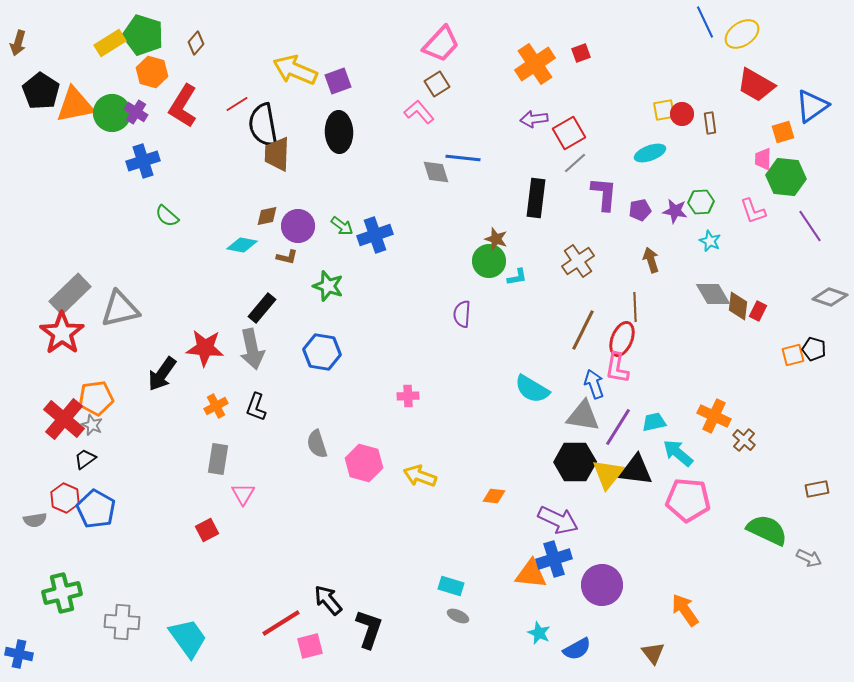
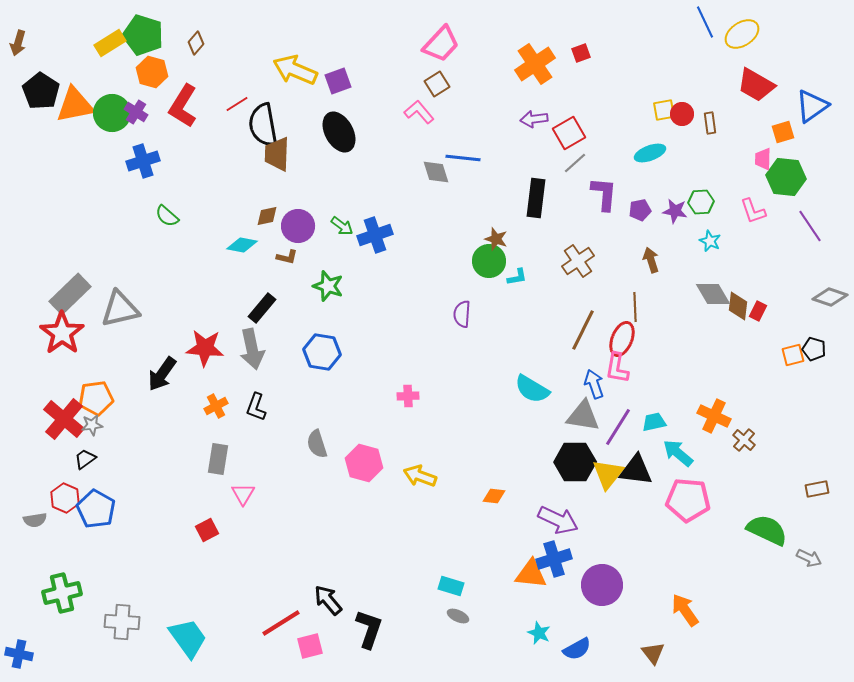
black ellipse at (339, 132): rotated 27 degrees counterclockwise
gray star at (92, 425): rotated 30 degrees counterclockwise
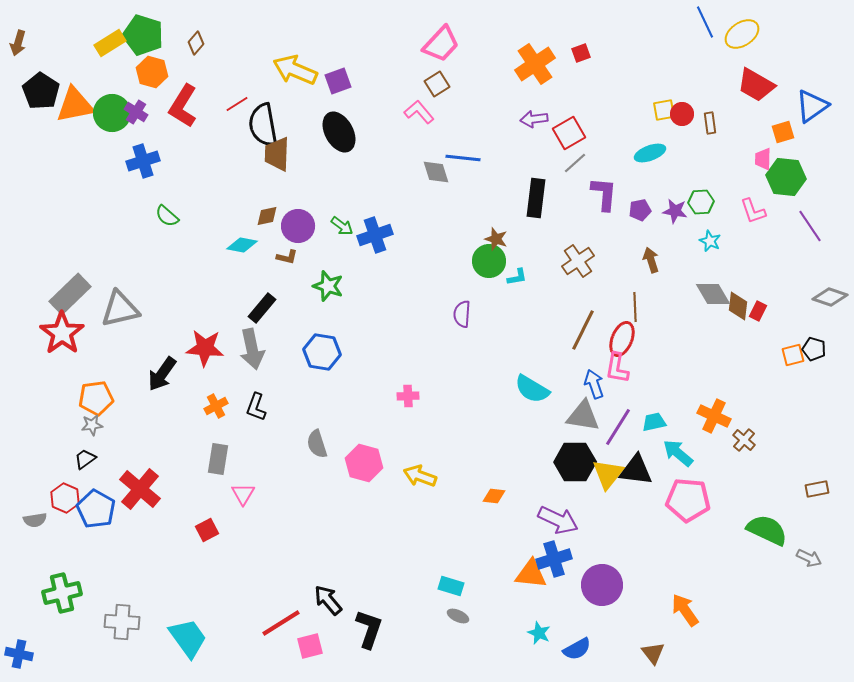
red cross at (64, 419): moved 76 px right, 70 px down
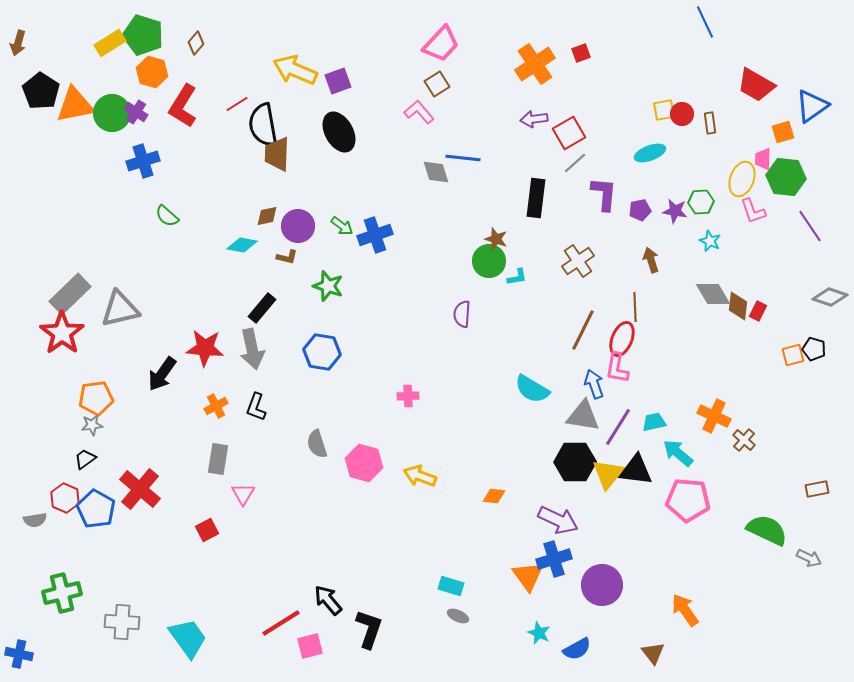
yellow ellipse at (742, 34): moved 145 px down; rotated 36 degrees counterclockwise
orange triangle at (531, 574): moved 3 px left, 2 px down; rotated 48 degrees clockwise
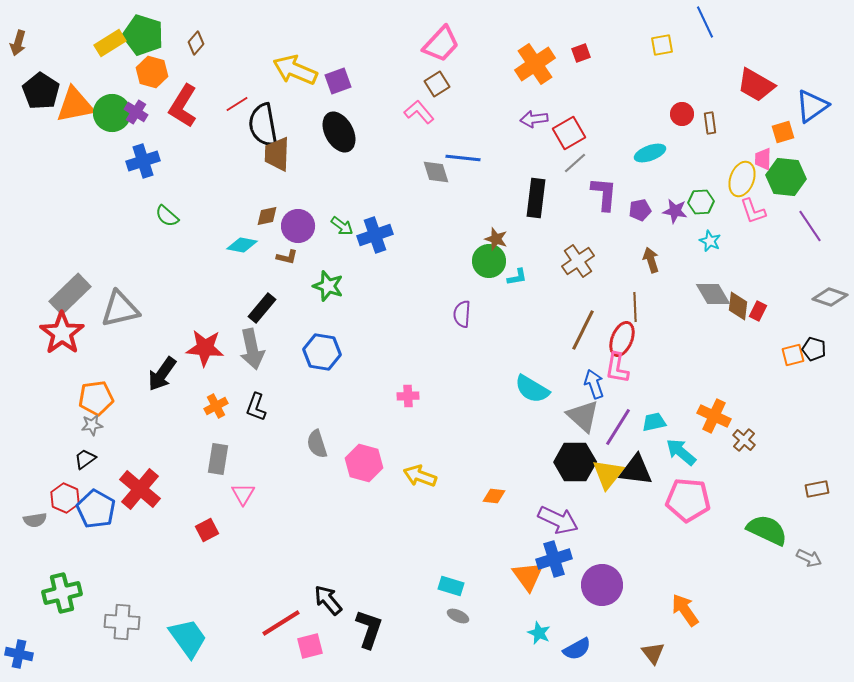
yellow square at (664, 110): moved 2 px left, 65 px up
gray triangle at (583, 416): rotated 33 degrees clockwise
cyan arrow at (678, 453): moved 3 px right, 1 px up
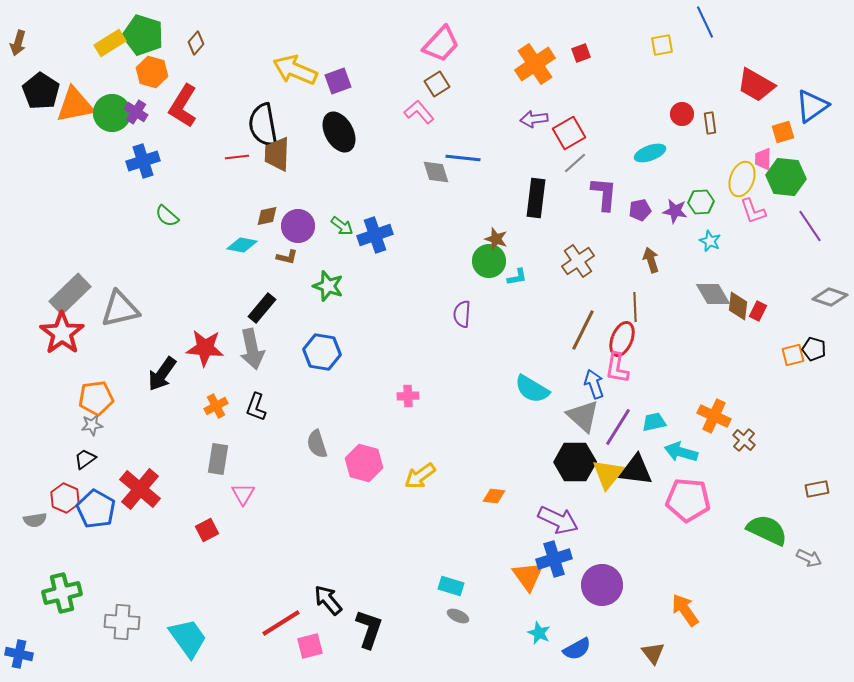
red line at (237, 104): moved 53 px down; rotated 25 degrees clockwise
cyan arrow at (681, 452): rotated 24 degrees counterclockwise
yellow arrow at (420, 476): rotated 56 degrees counterclockwise
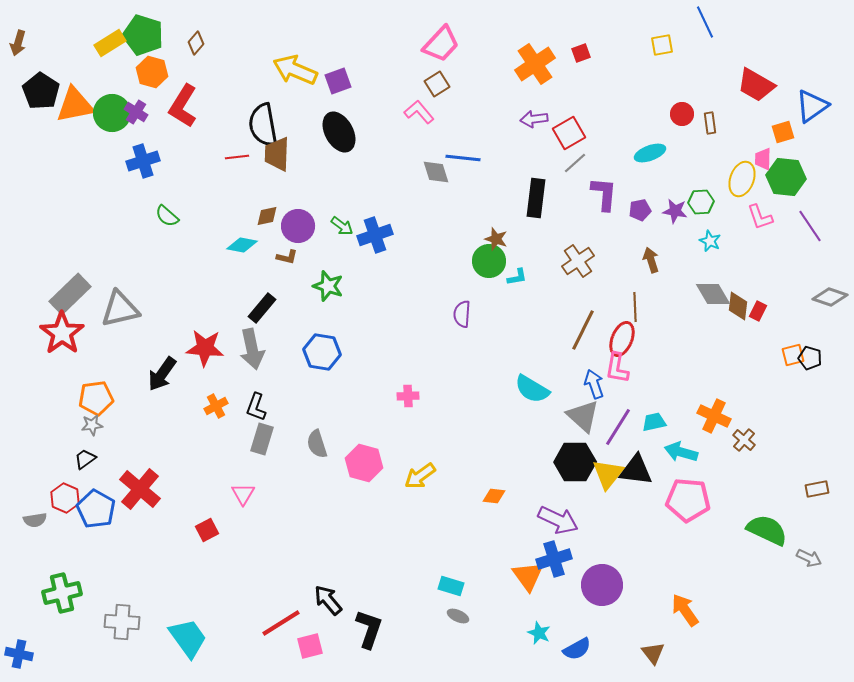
pink L-shape at (753, 211): moved 7 px right, 6 px down
black pentagon at (814, 349): moved 4 px left, 9 px down
gray rectangle at (218, 459): moved 44 px right, 20 px up; rotated 8 degrees clockwise
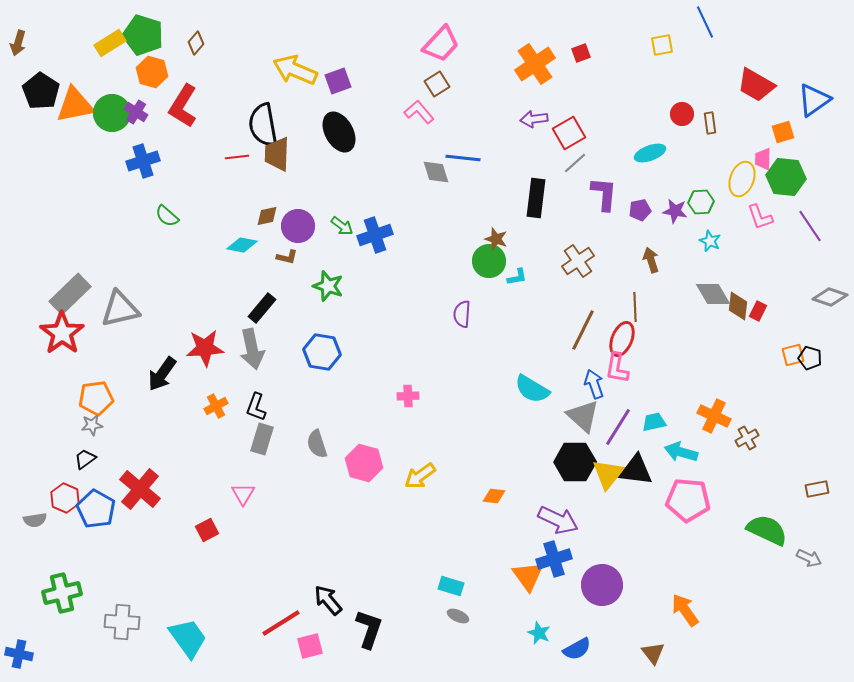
blue triangle at (812, 106): moved 2 px right, 6 px up
red star at (205, 348): rotated 9 degrees counterclockwise
brown cross at (744, 440): moved 3 px right, 2 px up; rotated 20 degrees clockwise
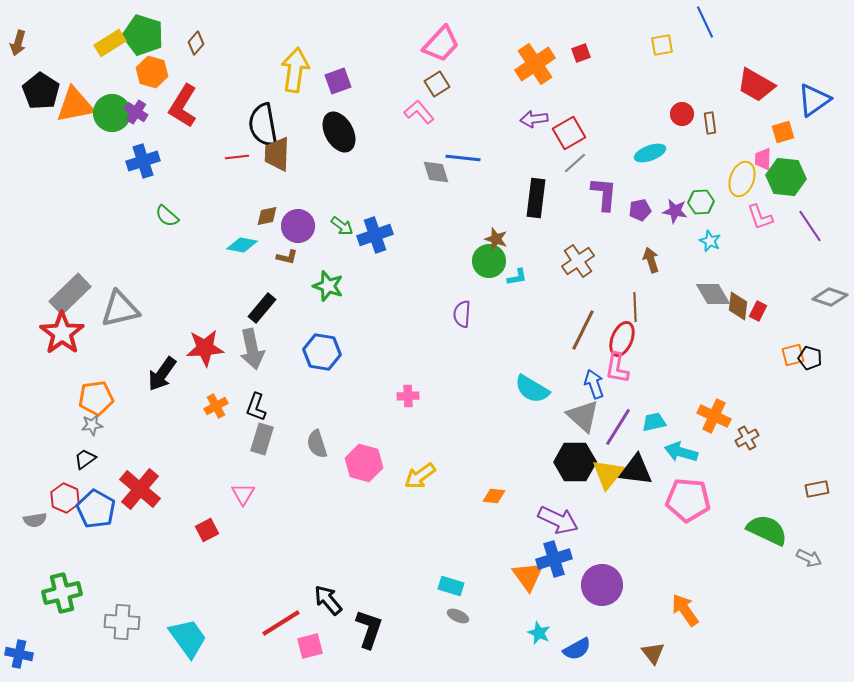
yellow arrow at (295, 70): rotated 75 degrees clockwise
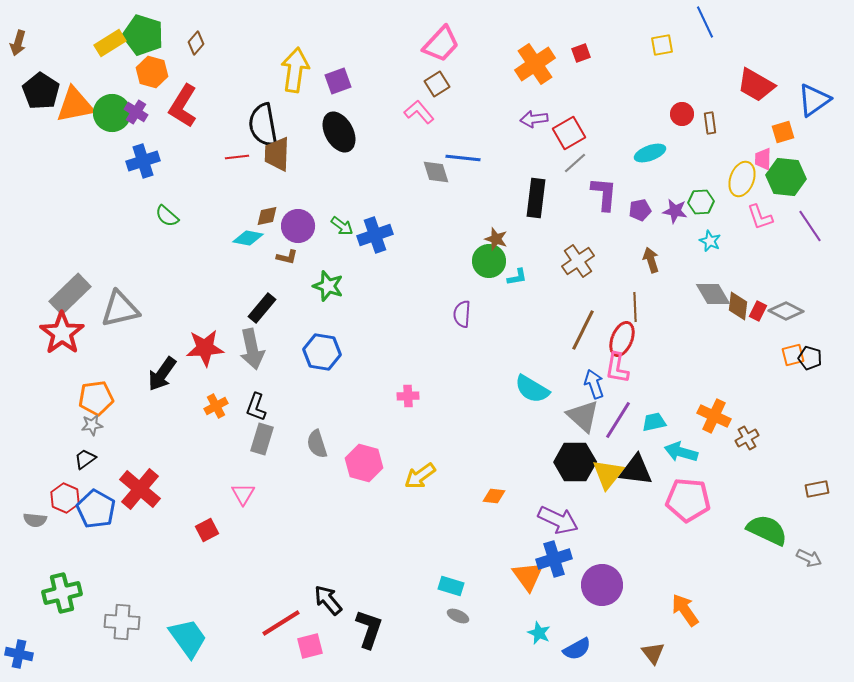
cyan diamond at (242, 245): moved 6 px right, 7 px up
gray diamond at (830, 297): moved 44 px left, 14 px down; rotated 8 degrees clockwise
purple line at (618, 427): moved 7 px up
gray semicircle at (35, 520): rotated 15 degrees clockwise
